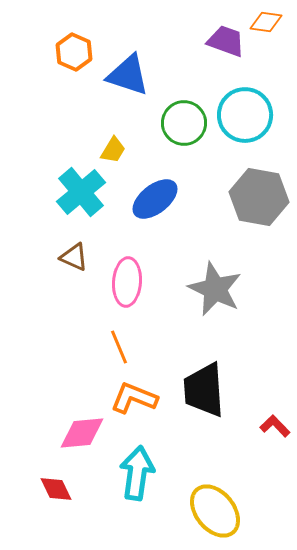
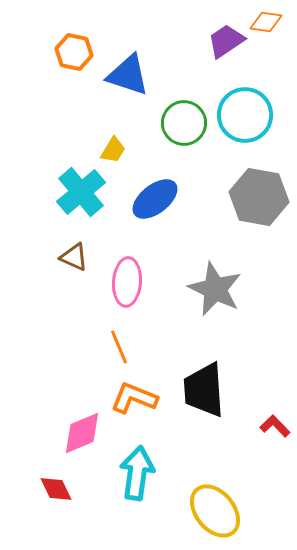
purple trapezoid: rotated 54 degrees counterclockwise
orange hexagon: rotated 12 degrees counterclockwise
pink diamond: rotated 18 degrees counterclockwise
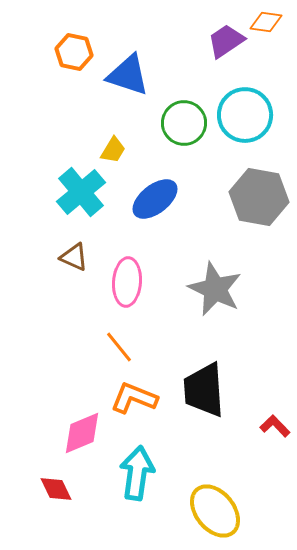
orange line: rotated 16 degrees counterclockwise
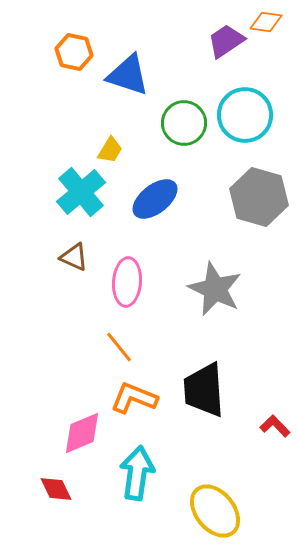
yellow trapezoid: moved 3 px left
gray hexagon: rotated 6 degrees clockwise
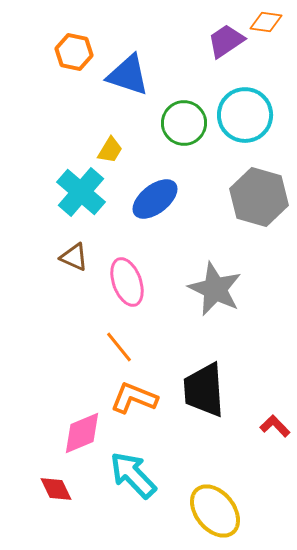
cyan cross: rotated 9 degrees counterclockwise
pink ellipse: rotated 24 degrees counterclockwise
cyan arrow: moved 4 px left, 2 px down; rotated 52 degrees counterclockwise
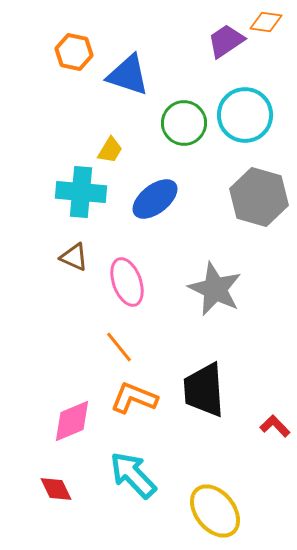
cyan cross: rotated 36 degrees counterclockwise
pink diamond: moved 10 px left, 12 px up
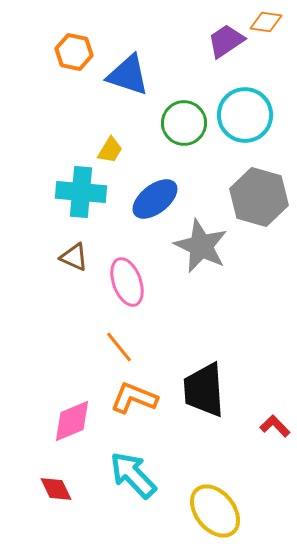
gray star: moved 14 px left, 43 px up
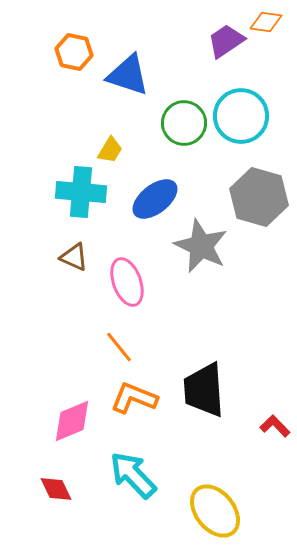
cyan circle: moved 4 px left, 1 px down
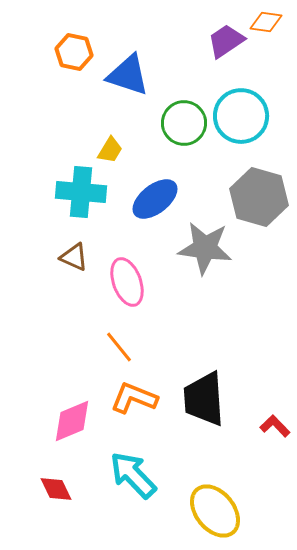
gray star: moved 4 px right, 2 px down; rotated 18 degrees counterclockwise
black trapezoid: moved 9 px down
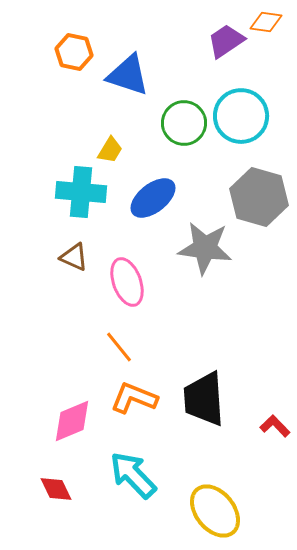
blue ellipse: moved 2 px left, 1 px up
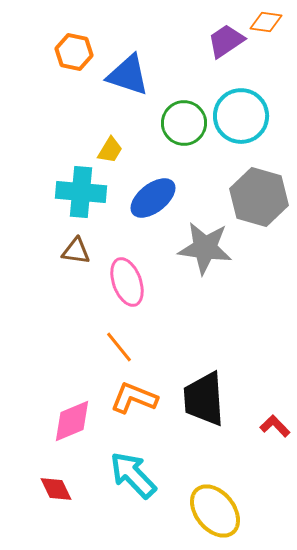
brown triangle: moved 2 px right, 6 px up; rotated 16 degrees counterclockwise
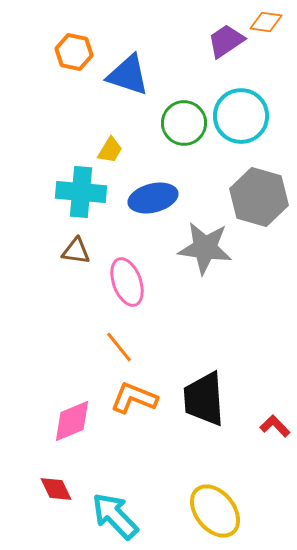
blue ellipse: rotated 24 degrees clockwise
cyan arrow: moved 18 px left, 41 px down
